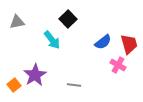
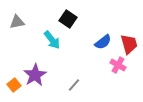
black square: rotated 12 degrees counterclockwise
gray line: rotated 56 degrees counterclockwise
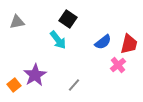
cyan arrow: moved 6 px right
red trapezoid: rotated 30 degrees clockwise
pink cross: rotated 21 degrees clockwise
